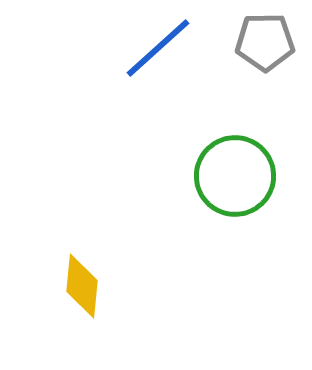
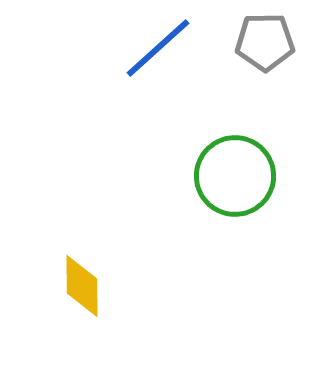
yellow diamond: rotated 6 degrees counterclockwise
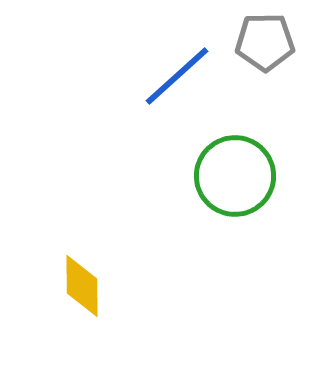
blue line: moved 19 px right, 28 px down
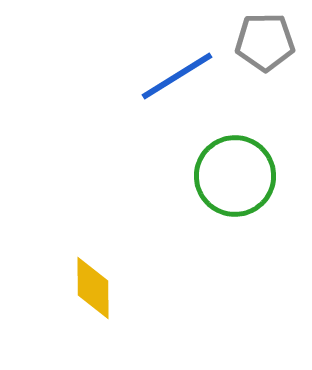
blue line: rotated 10 degrees clockwise
yellow diamond: moved 11 px right, 2 px down
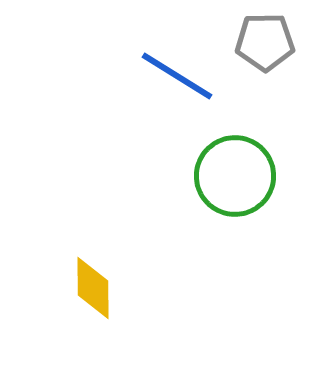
blue line: rotated 64 degrees clockwise
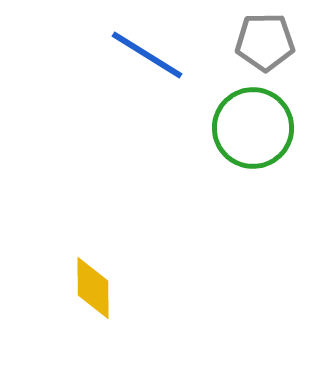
blue line: moved 30 px left, 21 px up
green circle: moved 18 px right, 48 px up
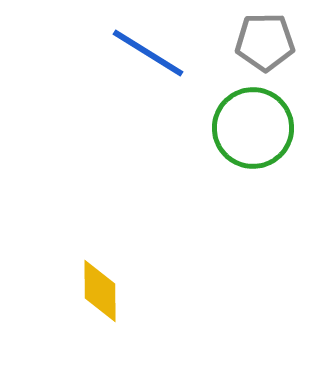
blue line: moved 1 px right, 2 px up
yellow diamond: moved 7 px right, 3 px down
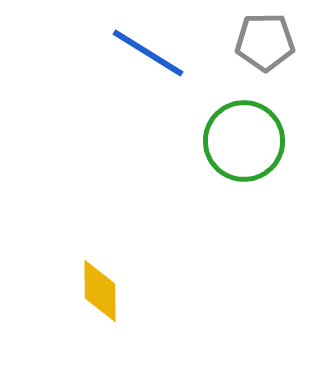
green circle: moved 9 px left, 13 px down
